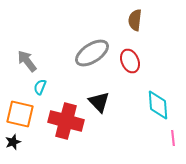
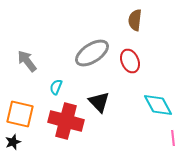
cyan semicircle: moved 16 px right
cyan diamond: rotated 24 degrees counterclockwise
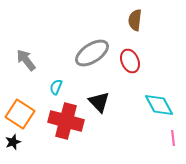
gray arrow: moved 1 px left, 1 px up
cyan diamond: moved 1 px right
orange square: rotated 20 degrees clockwise
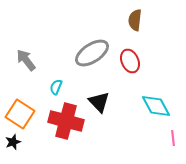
cyan diamond: moved 3 px left, 1 px down
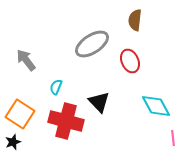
gray ellipse: moved 9 px up
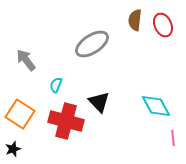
red ellipse: moved 33 px right, 36 px up
cyan semicircle: moved 2 px up
black star: moved 7 px down
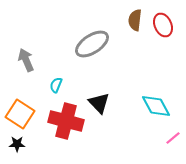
gray arrow: rotated 15 degrees clockwise
black triangle: moved 1 px down
pink line: rotated 56 degrees clockwise
black star: moved 4 px right, 5 px up; rotated 21 degrees clockwise
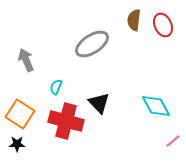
brown semicircle: moved 1 px left
cyan semicircle: moved 2 px down
pink line: moved 3 px down
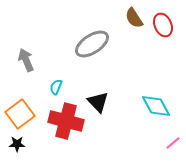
brown semicircle: moved 2 px up; rotated 40 degrees counterclockwise
black triangle: moved 1 px left, 1 px up
orange square: rotated 20 degrees clockwise
pink line: moved 2 px down
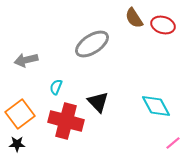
red ellipse: rotated 50 degrees counterclockwise
gray arrow: rotated 80 degrees counterclockwise
